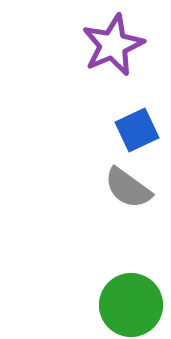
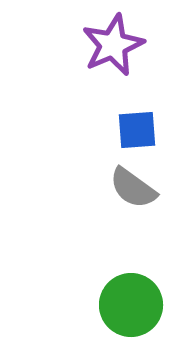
blue square: rotated 21 degrees clockwise
gray semicircle: moved 5 px right
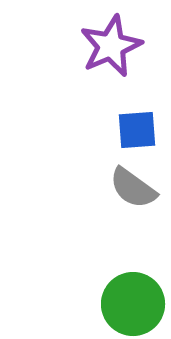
purple star: moved 2 px left, 1 px down
green circle: moved 2 px right, 1 px up
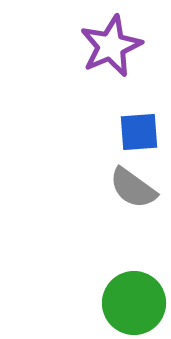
blue square: moved 2 px right, 2 px down
green circle: moved 1 px right, 1 px up
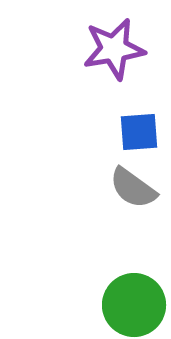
purple star: moved 3 px right, 3 px down; rotated 14 degrees clockwise
green circle: moved 2 px down
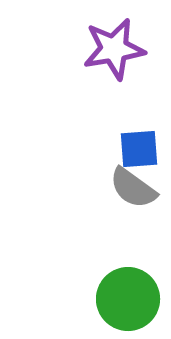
blue square: moved 17 px down
green circle: moved 6 px left, 6 px up
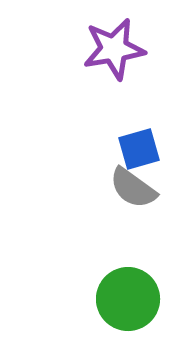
blue square: rotated 12 degrees counterclockwise
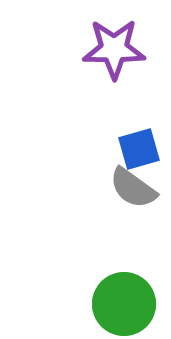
purple star: rotated 10 degrees clockwise
green circle: moved 4 px left, 5 px down
